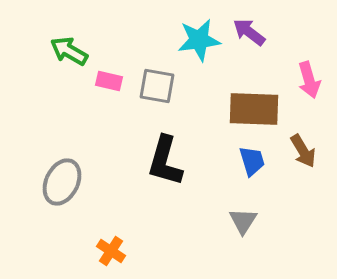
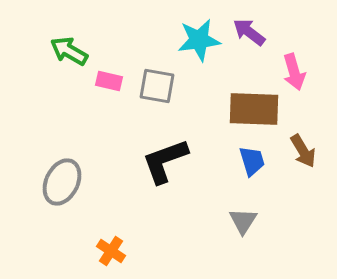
pink arrow: moved 15 px left, 8 px up
black L-shape: rotated 54 degrees clockwise
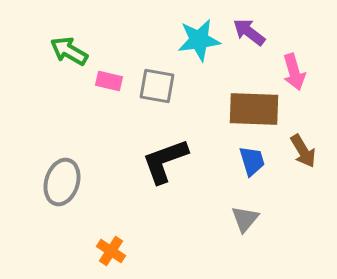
gray ellipse: rotated 9 degrees counterclockwise
gray triangle: moved 2 px right, 2 px up; rotated 8 degrees clockwise
